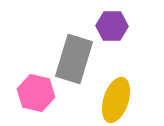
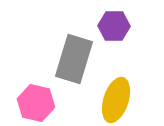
purple hexagon: moved 2 px right
pink hexagon: moved 10 px down
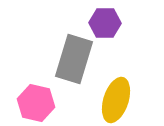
purple hexagon: moved 9 px left, 3 px up
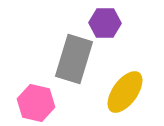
yellow ellipse: moved 9 px right, 8 px up; rotated 18 degrees clockwise
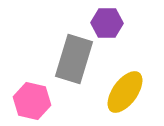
purple hexagon: moved 2 px right
pink hexagon: moved 4 px left, 2 px up
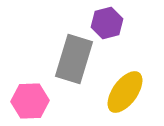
purple hexagon: rotated 16 degrees counterclockwise
pink hexagon: moved 2 px left; rotated 15 degrees counterclockwise
